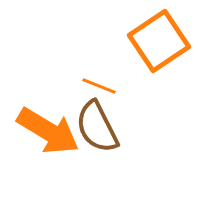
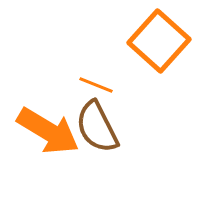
orange square: rotated 14 degrees counterclockwise
orange line: moved 3 px left, 1 px up
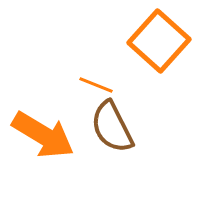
brown semicircle: moved 15 px right
orange arrow: moved 5 px left, 4 px down
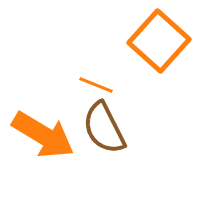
brown semicircle: moved 8 px left, 1 px down
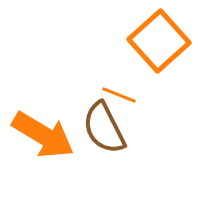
orange square: rotated 6 degrees clockwise
orange line: moved 23 px right, 10 px down
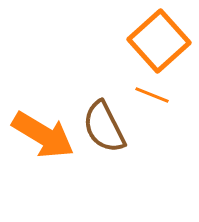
orange line: moved 33 px right
brown semicircle: moved 1 px up
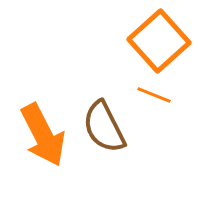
orange line: moved 2 px right
orange arrow: rotated 32 degrees clockwise
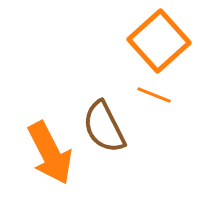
orange arrow: moved 7 px right, 18 px down
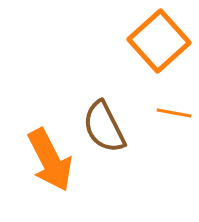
orange line: moved 20 px right, 18 px down; rotated 12 degrees counterclockwise
orange arrow: moved 7 px down
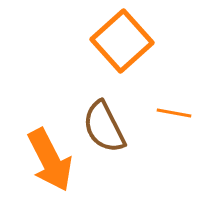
orange square: moved 37 px left
